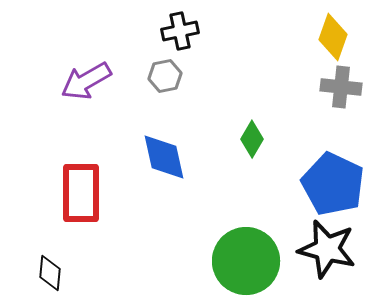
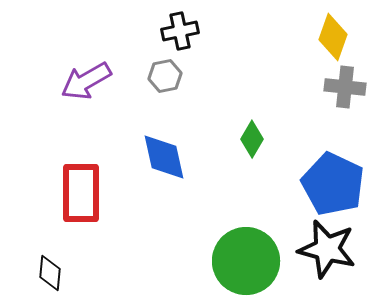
gray cross: moved 4 px right
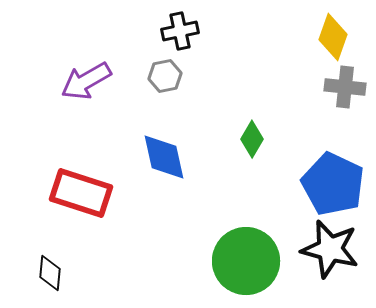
red rectangle: rotated 72 degrees counterclockwise
black star: moved 3 px right
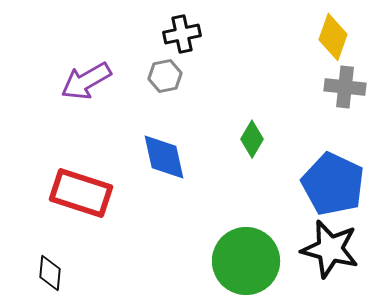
black cross: moved 2 px right, 3 px down
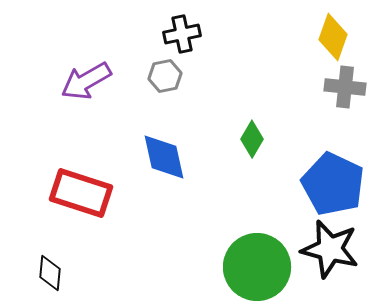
green circle: moved 11 px right, 6 px down
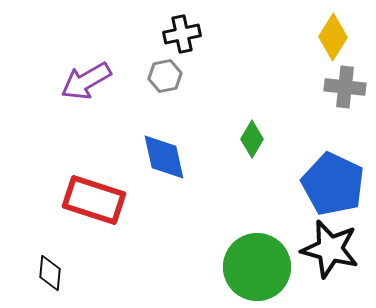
yellow diamond: rotated 12 degrees clockwise
red rectangle: moved 13 px right, 7 px down
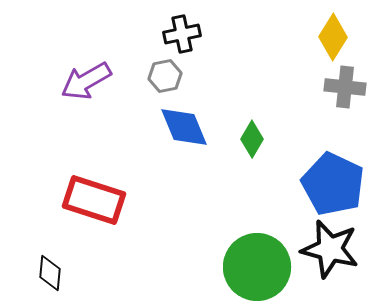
blue diamond: moved 20 px right, 30 px up; rotated 10 degrees counterclockwise
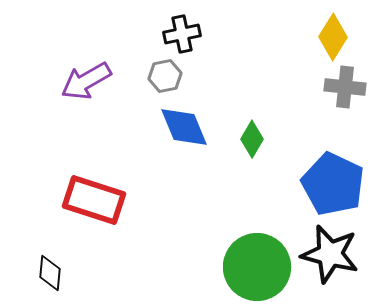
black star: moved 5 px down
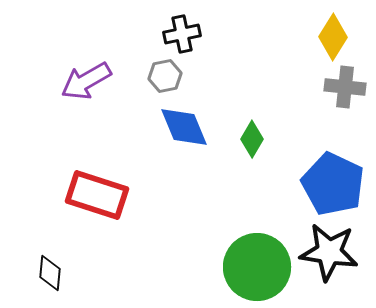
red rectangle: moved 3 px right, 5 px up
black star: moved 1 px left, 2 px up; rotated 6 degrees counterclockwise
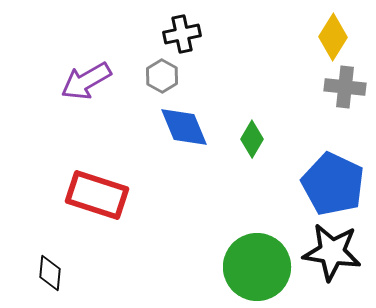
gray hexagon: moved 3 px left; rotated 20 degrees counterclockwise
black star: moved 3 px right
